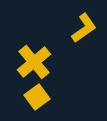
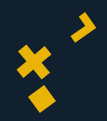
yellow square: moved 5 px right, 2 px down
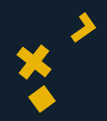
yellow cross: rotated 12 degrees counterclockwise
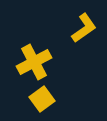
yellow cross: rotated 24 degrees clockwise
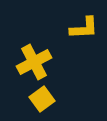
yellow L-shape: rotated 32 degrees clockwise
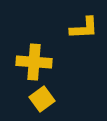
yellow cross: rotated 32 degrees clockwise
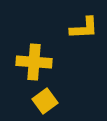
yellow square: moved 3 px right, 2 px down
